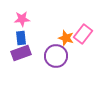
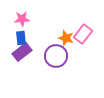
purple rectangle: moved 1 px right, 1 px up; rotated 18 degrees counterclockwise
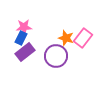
pink star: moved 2 px right, 8 px down
pink rectangle: moved 4 px down
blue rectangle: rotated 32 degrees clockwise
purple rectangle: moved 3 px right
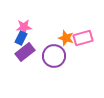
pink rectangle: rotated 36 degrees clockwise
purple circle: moved 2 px left
